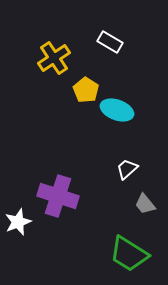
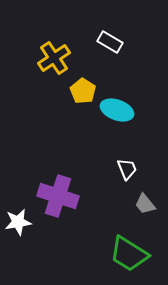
yellow pentagon: moved 3 px left, 1 px down
white trapezoid: rotated 110 degrees clockwise
white star: rotated 12 degrees clockwise
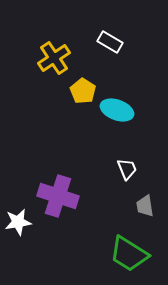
gray trapezoid: moved 2 px down; rotated 30 degrees clockwise
